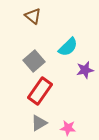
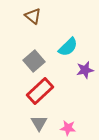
red rectangle: rotated 12 degrees clockwise
gray triangle: rotated 30 degrees counterclockwise
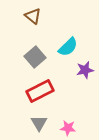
gray square: moved 1 px right, 4 px up
red rectangle: rotated 16 degrees clockwise
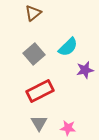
brown triangle: moved 3 px up; rotated 42 degrees clockwise
gray square: moved 1 px left, 3 px up
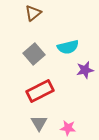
cyan semicircle: rotated 30 degrees clockwise
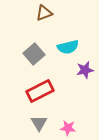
brown triangle: moved 11 px right; rotated 18 degrees clockwise
